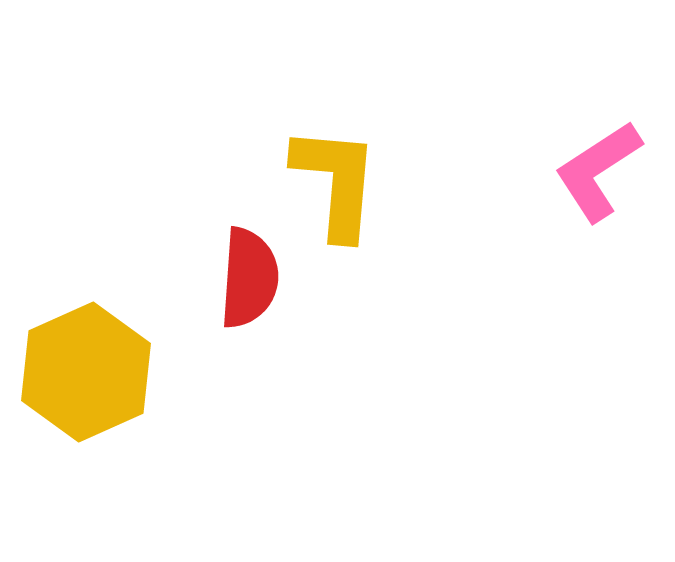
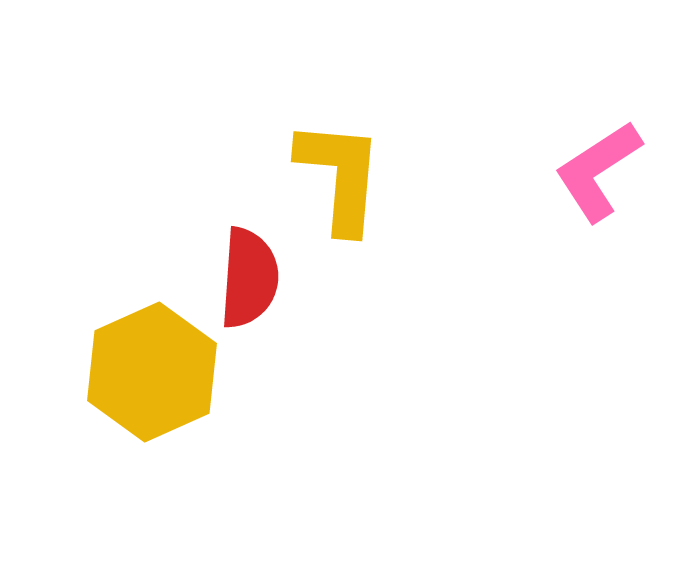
yellow L-shape: moved 4 px right, 6 px up
yellow hexagon: moved 66 px right
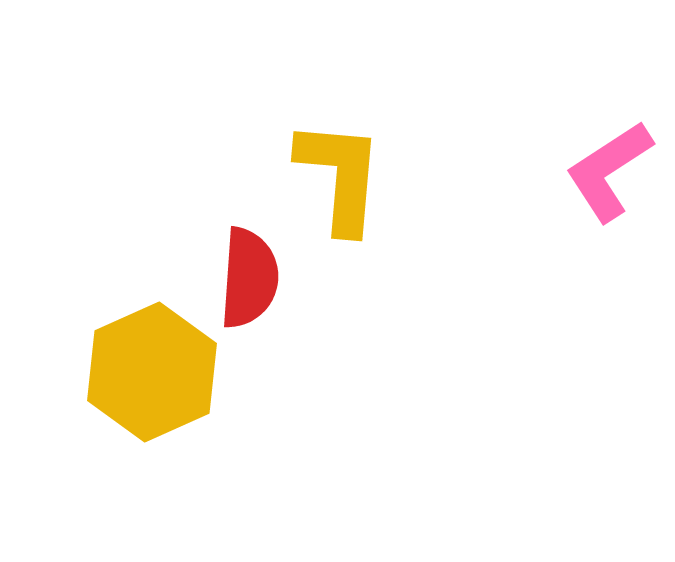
pink L-shape: moved 11 px right
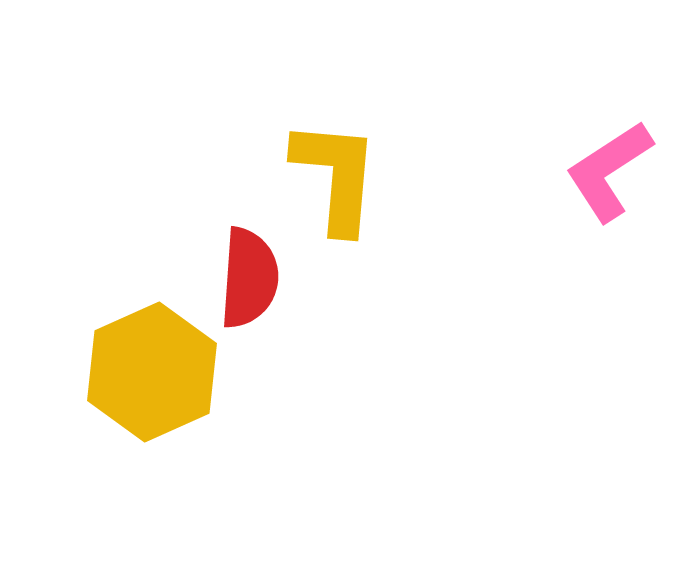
yellow L-shape: moved 4 px left
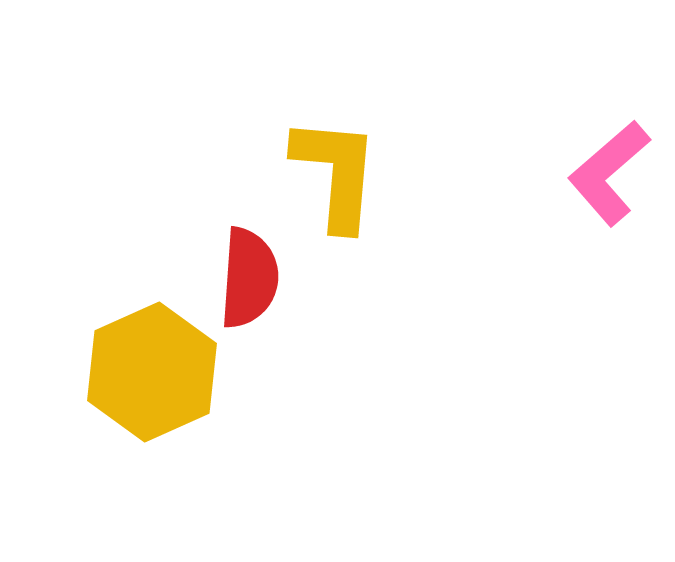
pink L-shape: moved 2 px down; rotated 8 degrees counterclockwise
yellow L-shape: moved 3 px up
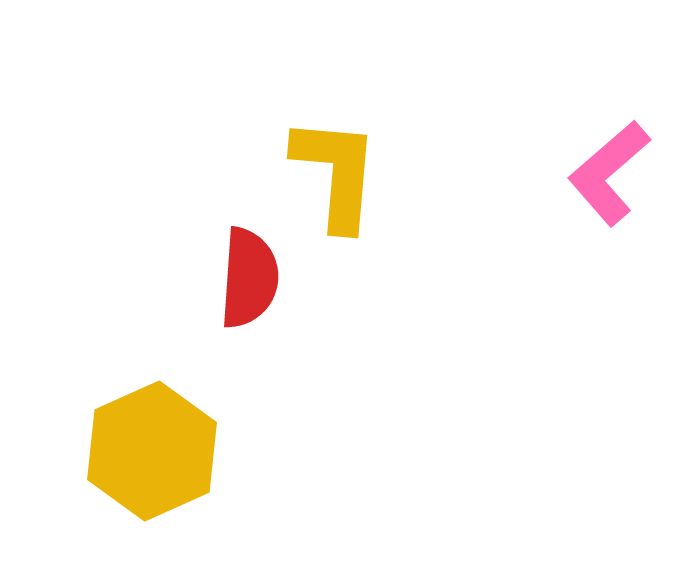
yellow hexagon: moved 79 px down
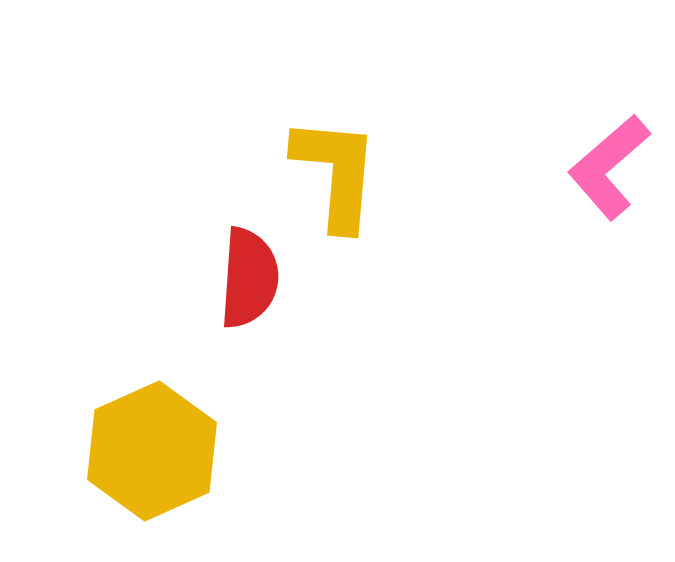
pink L-shape: moved 6 px up
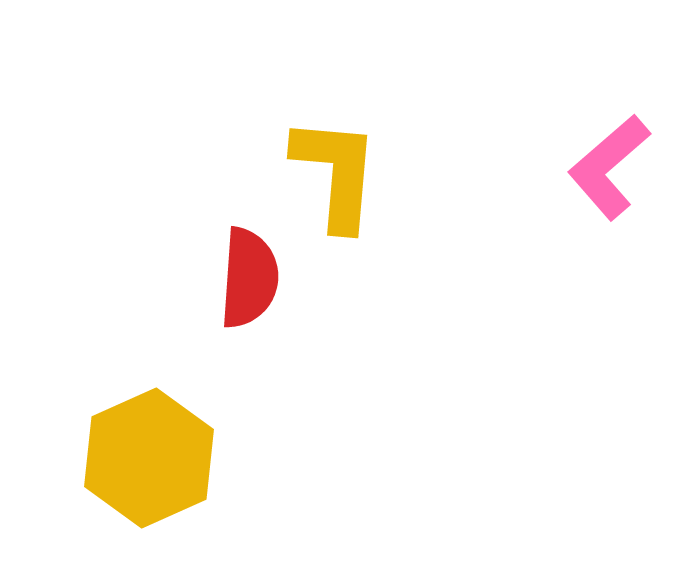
yellow hexagon: moved 3 px left, 7 px down
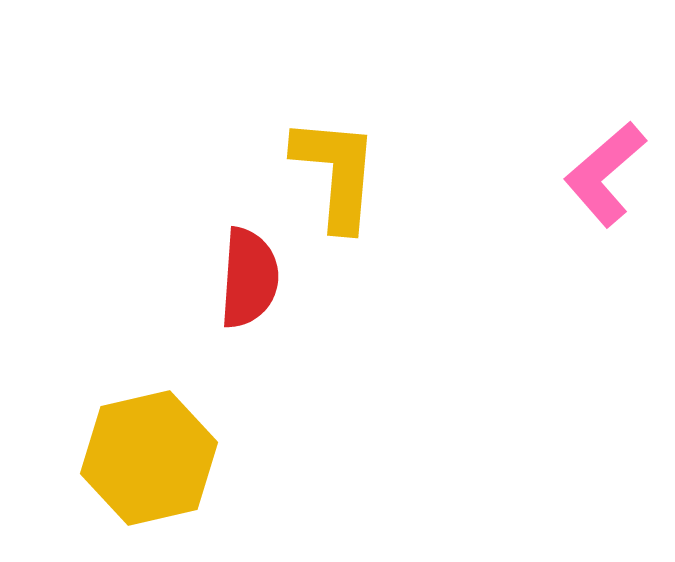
pink L-shape: moved 4 px left, 7 px down
yellow hexagon: rotated 11 degrees clockwise
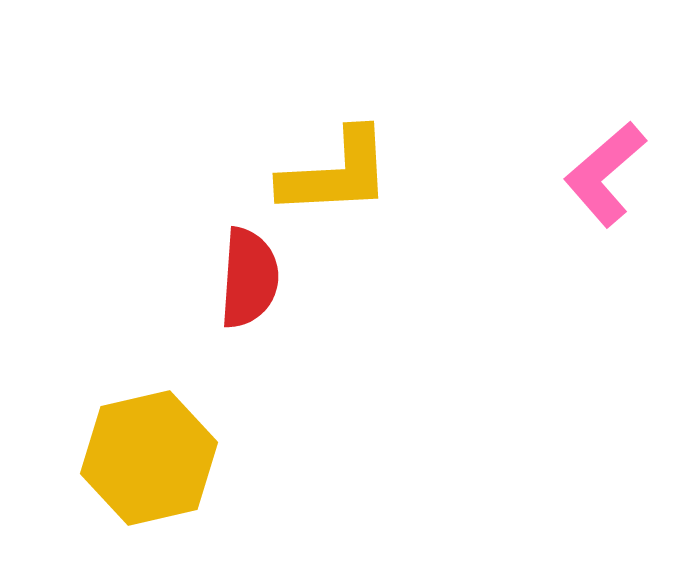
yellow L-shape: rotated 82 degrees clockwise
